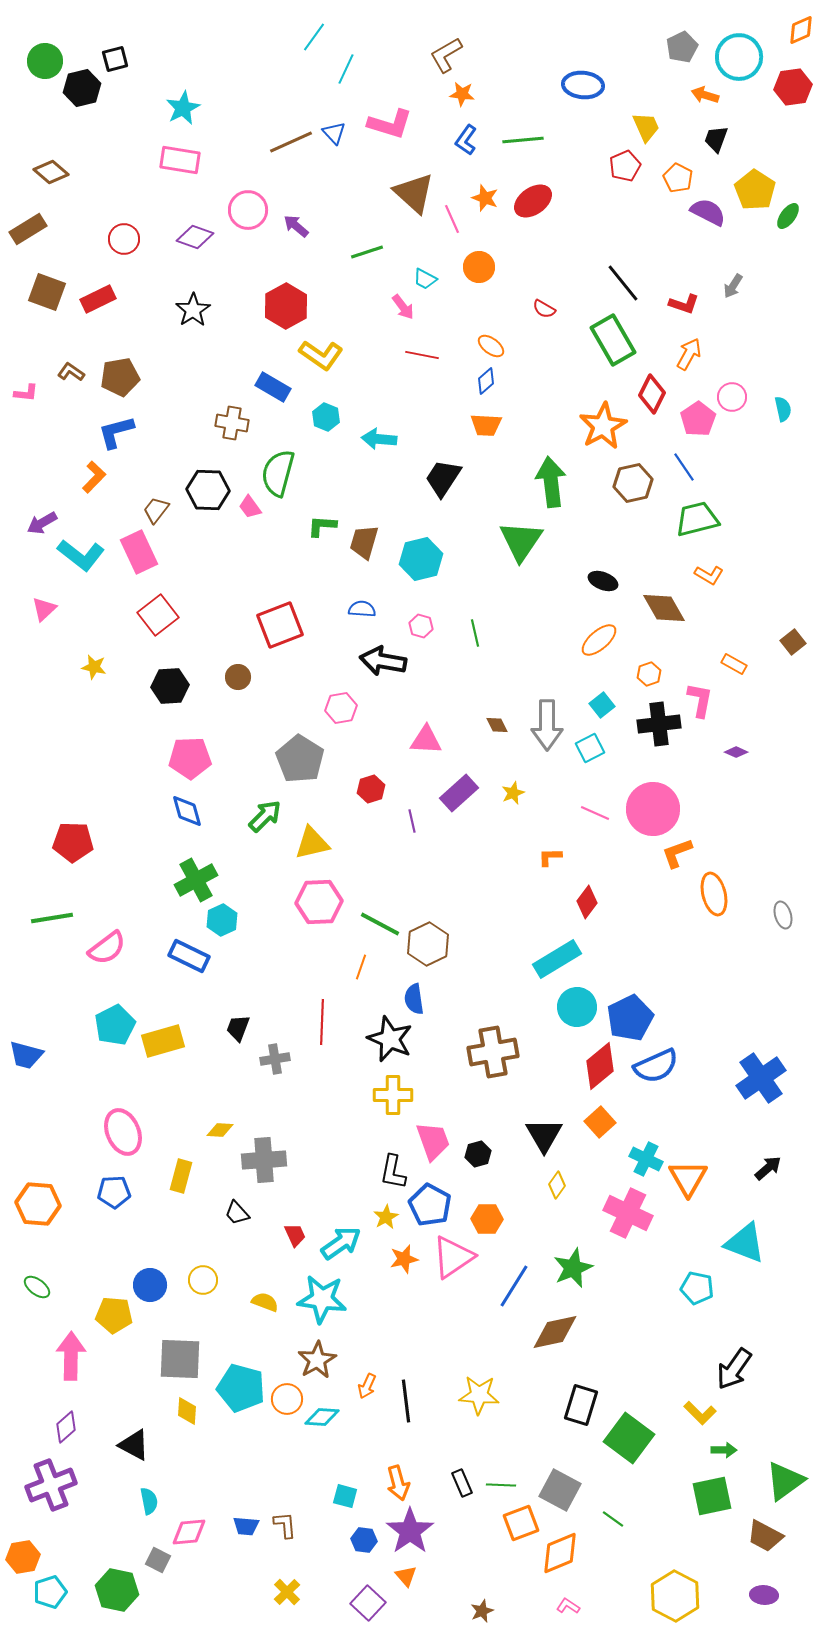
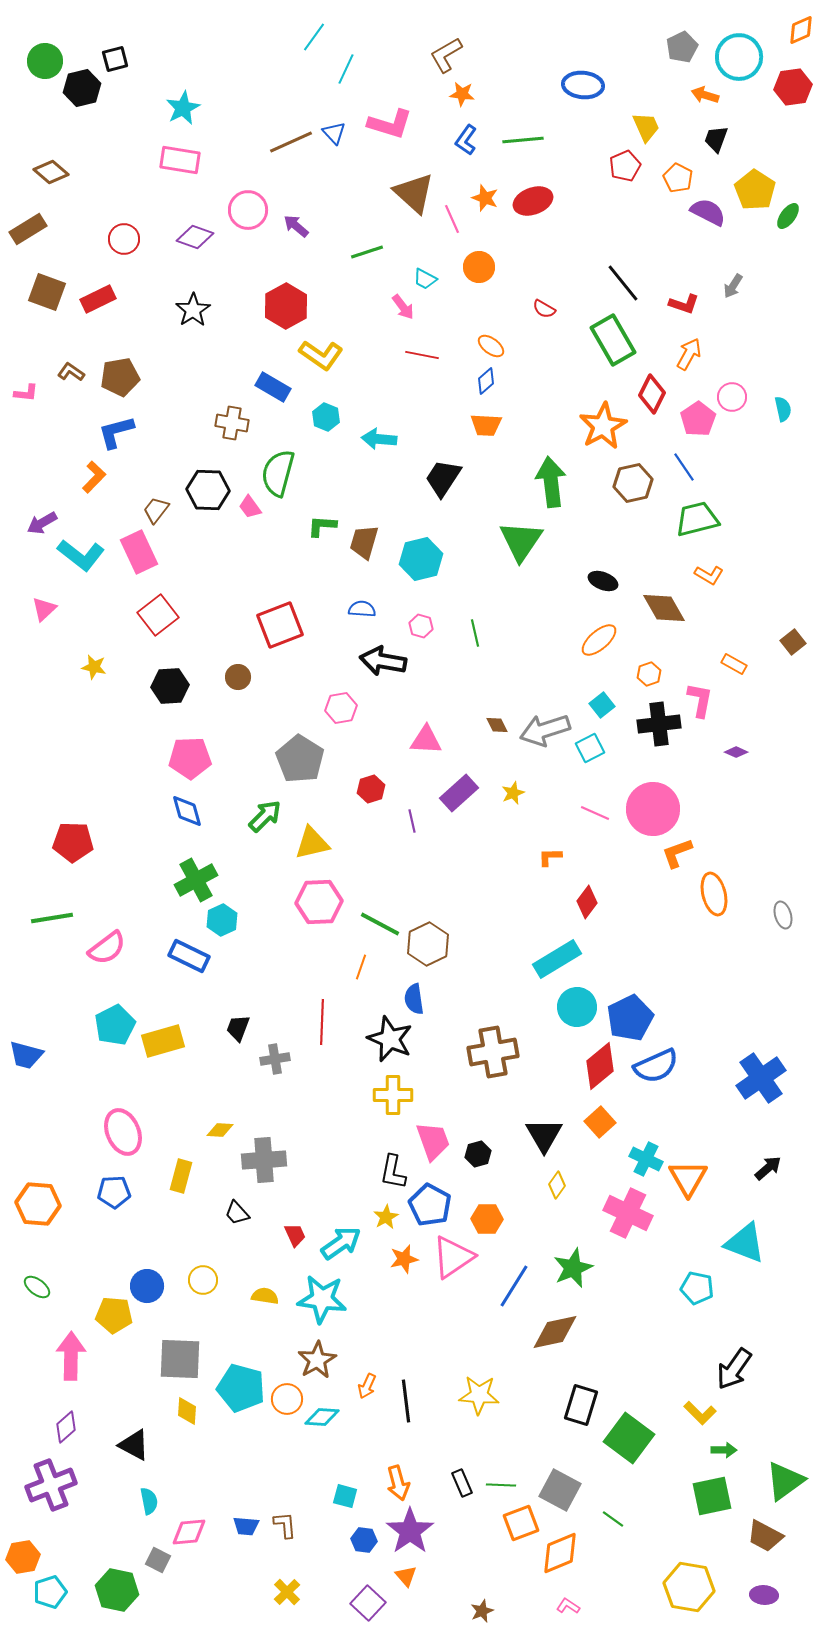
red ellipse at (533, 201): rotated 15 degrees clockwise
gray arrow at (547, 725): moved 2 px left, 5 px down; rotated 72 degrees clockwise
blue circle at (150, 1285): moved 3 px left, 1 px down
yellow semicircle at (265, 1302): moved 6 px up; rotated 12 degrees counterclockwise
yellow hexagon at (675, 1596): moved 14 px right, 9 px up; rotated 18 degrees counterclockwise
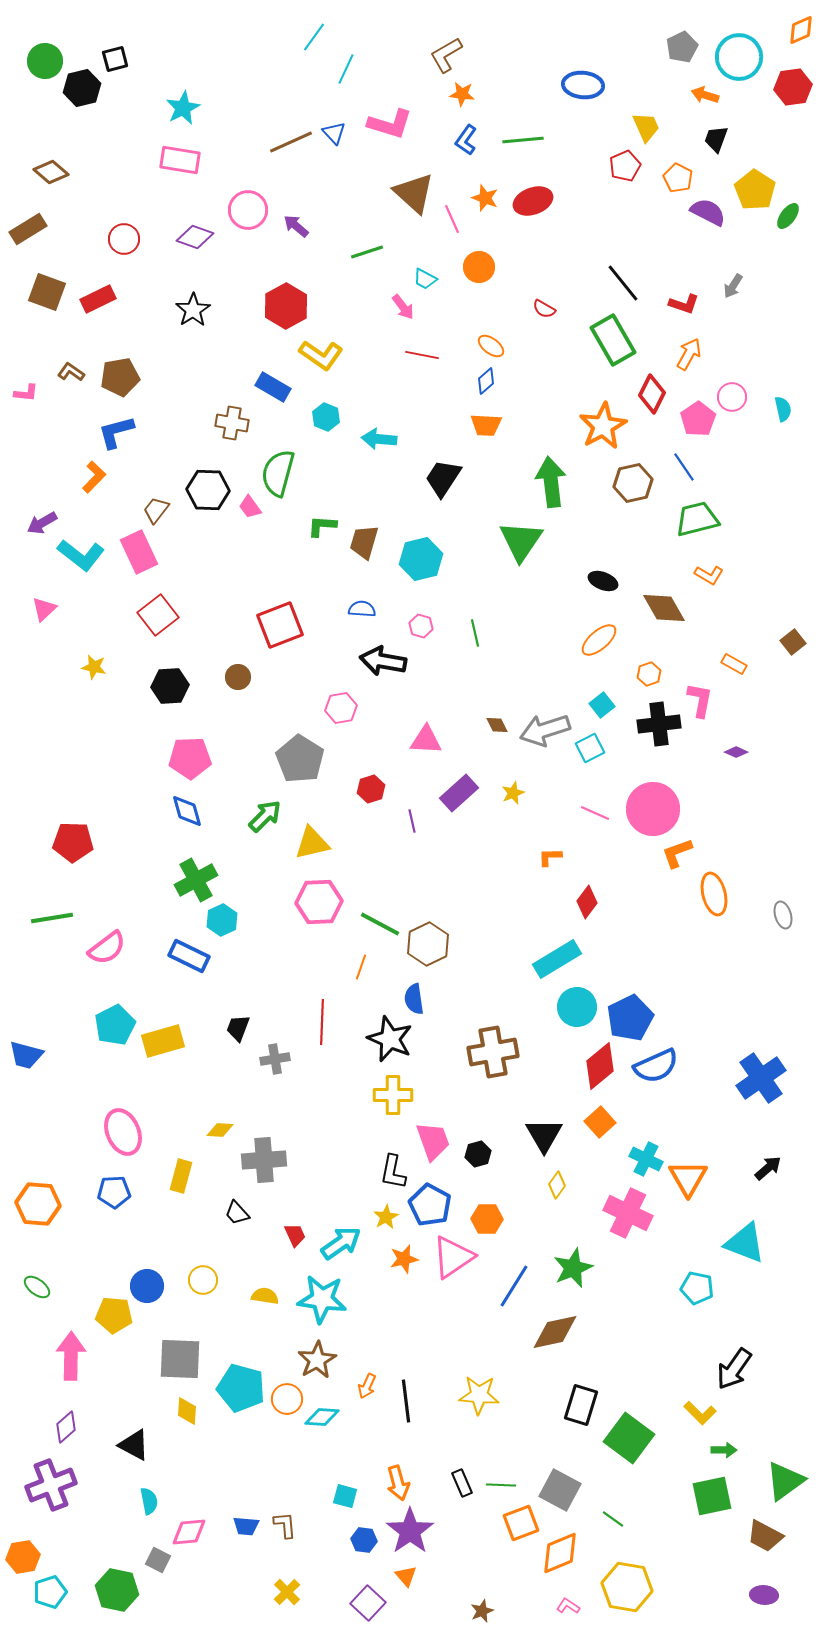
yellow hexagon at (689, 1587): moved 62 px left
